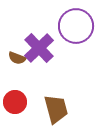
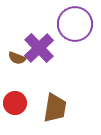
purple circle: moved 1 px left, 2 px up
red circle: moved 1 px down
brown trapezoid: moved 1 px left, 1 px up; rotated 24 degrees clockwise
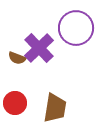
purple circle: moved 1 px right, 4 px down
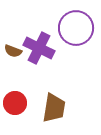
purple cross: rotated 20 degrees counterclockwise
brown semicircle: moved 4 px left, 7 px up
brown trapezoid: moved 1 px left
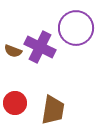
purple cross: moved 1 px right, 1 px up
brown trapezoid: moved 1 px left, 2 px down
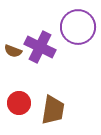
purple circle: moved 2 px right, 1 px up
red circle: moved 4 px right
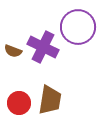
purple cross: moved 3 px right
brown trapezoid: moved 3 px left, 10 px up
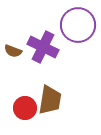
purple circle: moved 2 px up
red circle: moved 6 px right, 5 px down
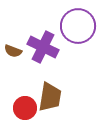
purple circle: moved 1 px down
brown trapezoid: moved 3 px up
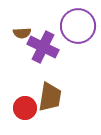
brown semicircle: moved 9 px right, 18 px up; rotated 24 degrees counterclockwise
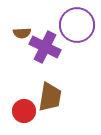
purple circle: moved 1 px left, 1 px up
purple cross: moved 2 px right
red circle: moved 1 px left, 3 px down
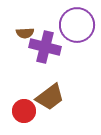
brown semicircle: moved 3 px right
purple cross: rotated 12 degrees counterclockwise
brown trapezoid: rotated 44 degrees clockwise
